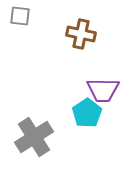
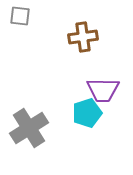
brown cross: moved 2 px right, 3 px down; rotated 20 degrees counterclockwise
cyan pentagon: rotated 16 degrees clockwise
gray cross: moved 5 px left, 9 px up
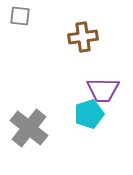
cyan pentagon: moved 2 px right, 1 px down
gray cross: rotated 18 degrees counterclockwise
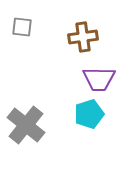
gray square: moved 2 px right, 11 px down
purple trapezoid: moved 4 px left, 11 px up
gray cross: moved 3 px left, 3 px up
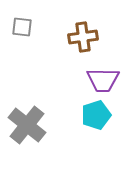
purple trapezoid: moved 4 px right, 1 px down
cyan pentagon: moved 7 px right, 1 px down
gray cross: moved 1 px right
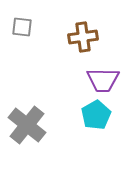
cyan pentagon: rotated 12 degrees counterclockwise
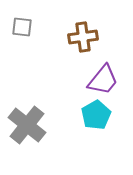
purple trapezoid: rotated 52 degrees counterclockwise
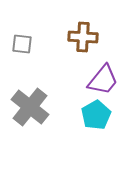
gray square: moved 17 px down
brown cross: rotated 12 degrees clockwise
gray cross: moved 3 px right, 18 px up
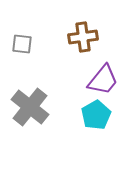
brown cross: rotated 12 degrees counterclockwise
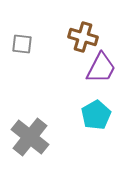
brown cross: rotated 24 degrees clockwise
purple trapezoid: moved 2 px left, 12 px up; rotated 12 degrees counterclockwise
gray cross: moved 30 px down
